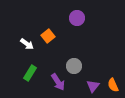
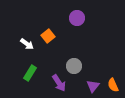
purple arrow: moved 1 px right, 1 px down
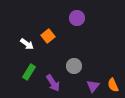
green rectangle: moved 1 px left, 1 px up
purple arrow: moved 6 px left
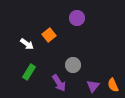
orange square: moved 1 px right, 1 px up
gray circle: moved 1 px left, 1 px up
purple arrow: moved 6 px right
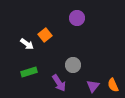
orange square: moved 4 px left
green rectangle: rotated 42 degrees clockwise
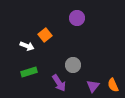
white arrow: moved 2 px down; rotated 16 degrees counterclockwise
